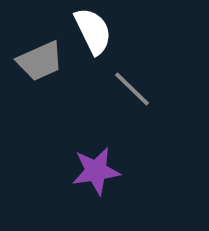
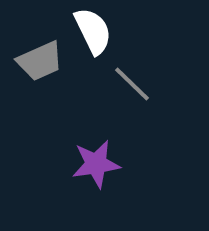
gray line: moved 5 px up
purple star: moved 7 px up
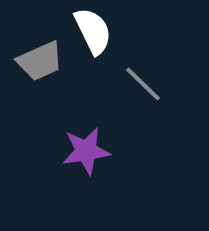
gray line: moved 11 px right
purple star: moved 10 px left, 13 px up
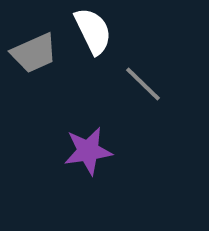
gray trapezoid: moved 6 px left, 8 px up
purple star: moved 2 px right
